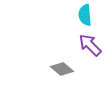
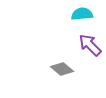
cyan semicircle: moved 3 px left, 1 px up; rotated 90 degrees clockwise
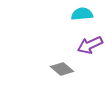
purple arrow: rotated 70 degrees counterclockwise
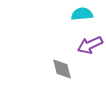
gray diamond: rotated 35 degrees clockwise
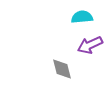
cyan semicircle: moved 3 px down
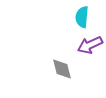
cyan semicircle: rotated 80 degrees counterclockwise
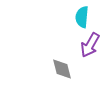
purple arrow: rotated 35 degrees counterclockwise
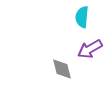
purple arrow: moved 4 px down; rotated 30 degrees clockwise
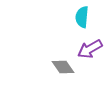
gray diamond: moved 1 px right, 2 px up; rotated 20 degrees counterclockwise
